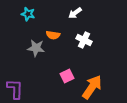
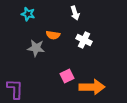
white arrow: rotated 72 degrees counterclockwise
orange arrow: rotated 55 degrees clockwise
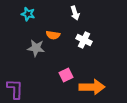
pink square: moved 1 px left, 1 px up
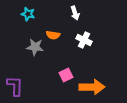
gray star: moved 1 px left, 1 px up
purple L-shape: moved 3 px up
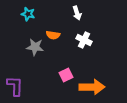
white arrow: moved 2 px right
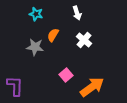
cyan star: moved 8 px right
orange semicircle: rotated 112 degrees clockwise
white cross: rotated 14 degrees clockwise
pink square: rotated 16 degrees counterclockwise
orange arrow: rotated 35 degrees counterclockwise
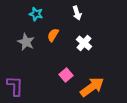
white cross: moved 3 px down
gray star: moved 9 px left, 5 px up; rotated 18 degrees clockwise
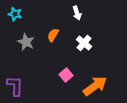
cyan star: moved 21 px left
orange arrow: moved 3 px right, 1 px up
